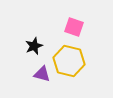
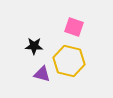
black star: rotated 24 degrees clockwise
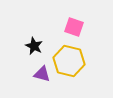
black star: rotated 24 degrees clockwise
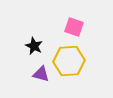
yellow hexagon: rotated 16 degrees counterclockwise
purple triangle: moved 1 px left
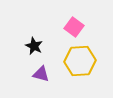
pink square: rotated 18 degrees clockwise
yellow hexagon: moved 11 px right
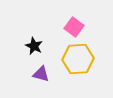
yellow hexagon: moved 2 px left, 2 px up
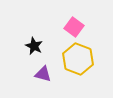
yellow hexagon: rotated 24 degrees clockwise
purple triangle: moved 2 px right
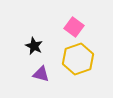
yellow hexagon: rotated 20 degrees clockwise
purple triangle: moved 2 px left
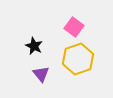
purple triangle: rotated 36 degrees clockwise
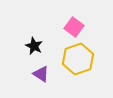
purple triangle: rotated 18 degrees counterclockwise
